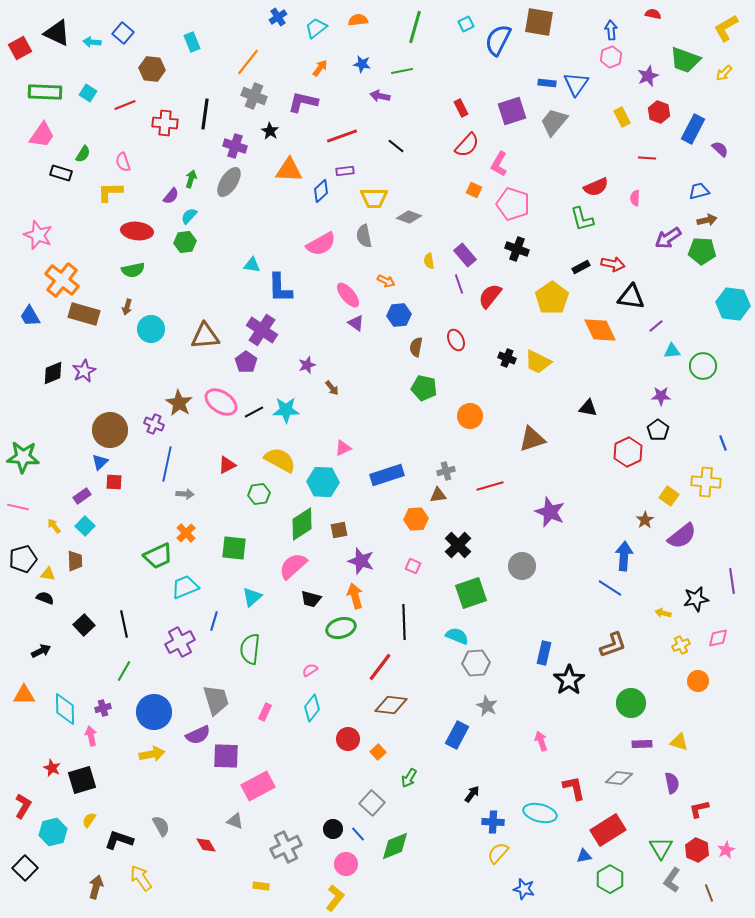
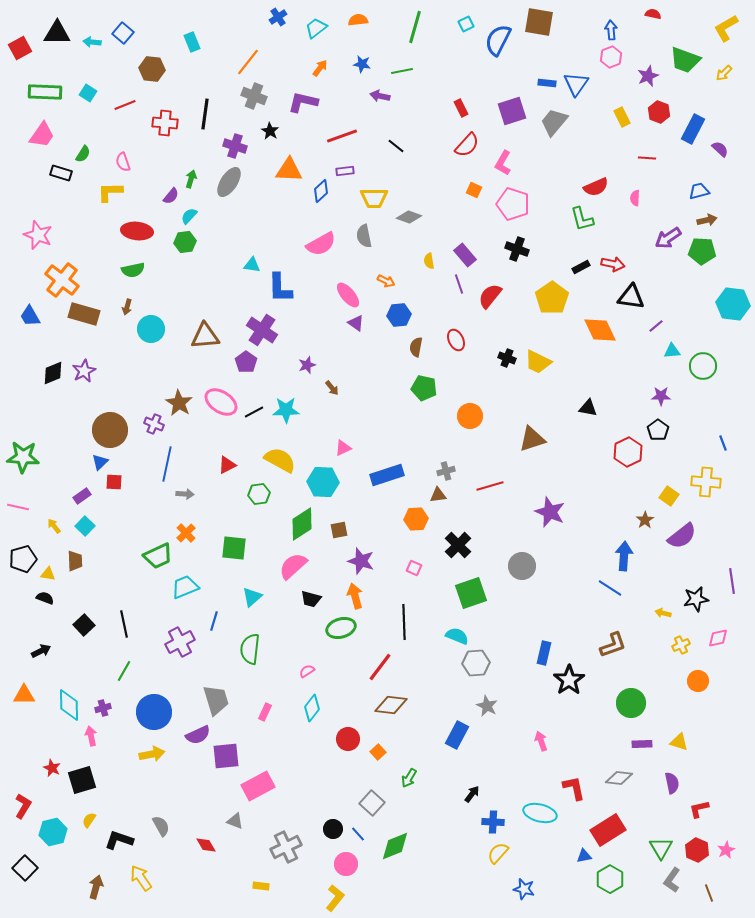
black triangle at (57, 33): rotated 24 degrees counterclockwise
pink L-shape at (499, 164): moved 4 px right, 1 px up
pink square at (413, 566): moved 1 px right, 2 px down
pink semicircle at (310, 670): moved 3 px left, 1 px down
cyan diamond at (65, 709): moved 4 px right, 4 px up
purple square at (226, 756): rotated 8 degrees counterclockwise
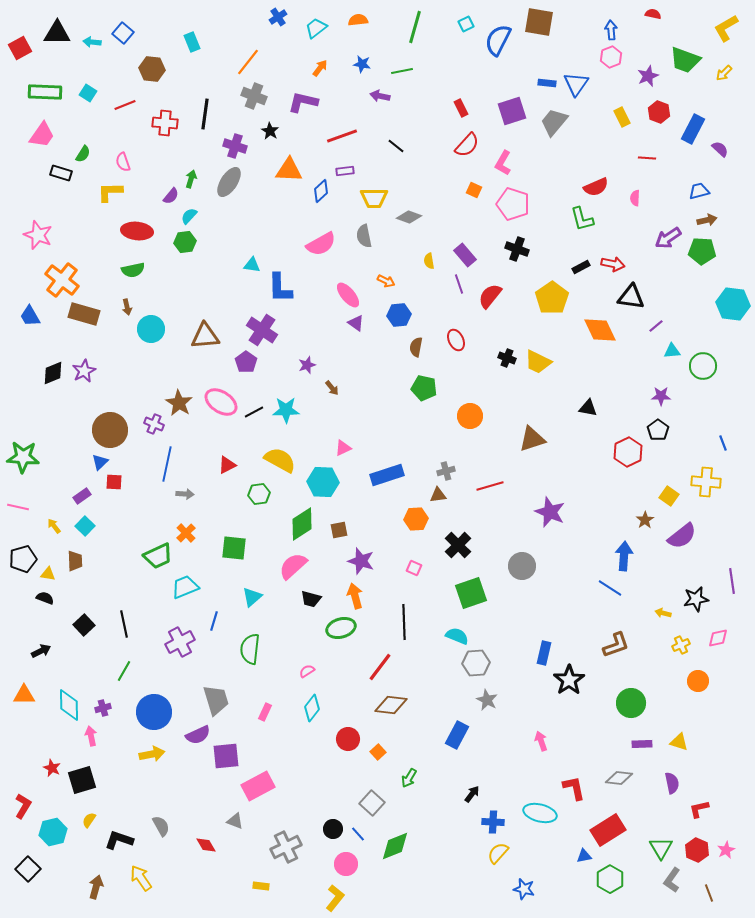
brown arrow at (127, 307): rotated 28 degrees counterclockwise
brown L-shape at (613, 645): moved 3 px right
gray star at (487, 706): moved 6 px up
black square at (25, 868): moved 3 px right, 1 px down
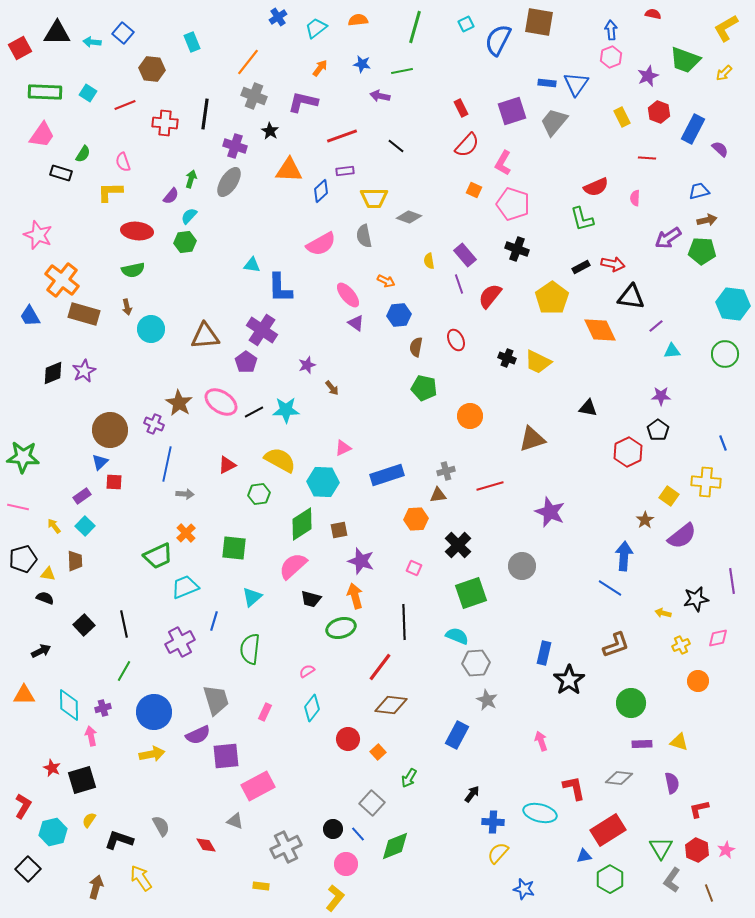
green circle at (703, 366): moved 22 px right, 12 px up
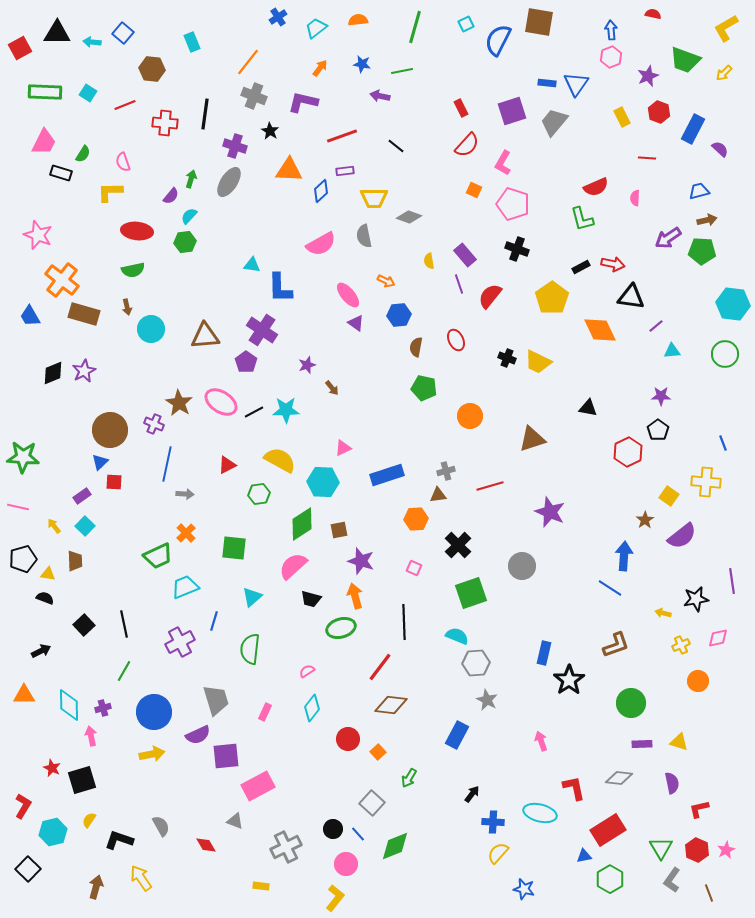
pink trapezoid at (42, 135): moved 2 px right, 7 px down; rotated 8 degrees counterclockwise
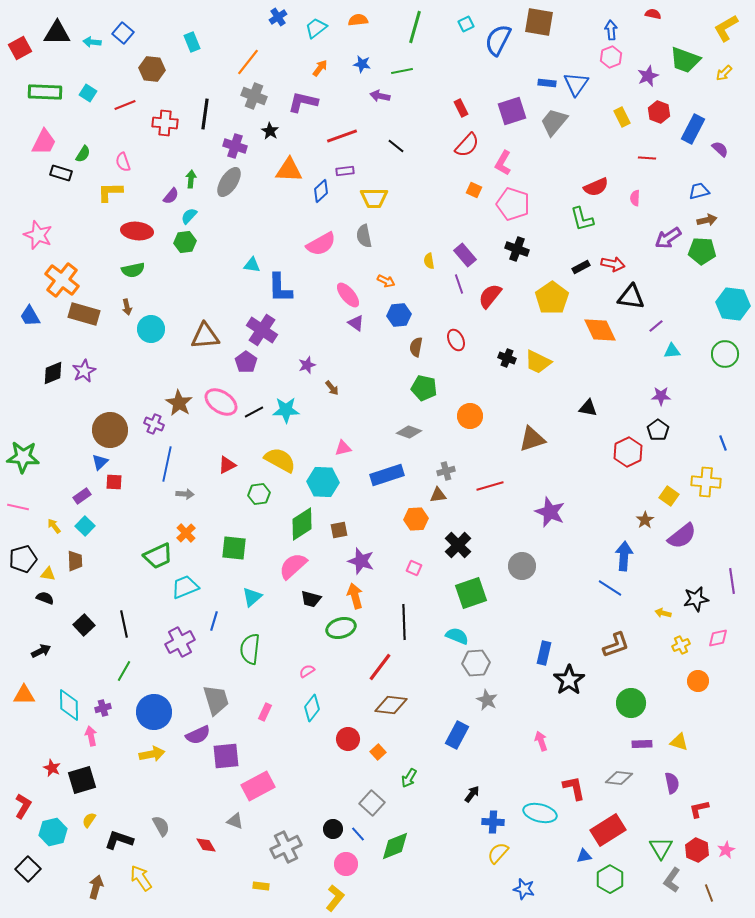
green arrow at (191, 179): rotated 12 degrees counterclockwise
gray diamond at (409, 217): moved 215 px down
pink triangle at (343, 448): rotated 12 degrees clockwise
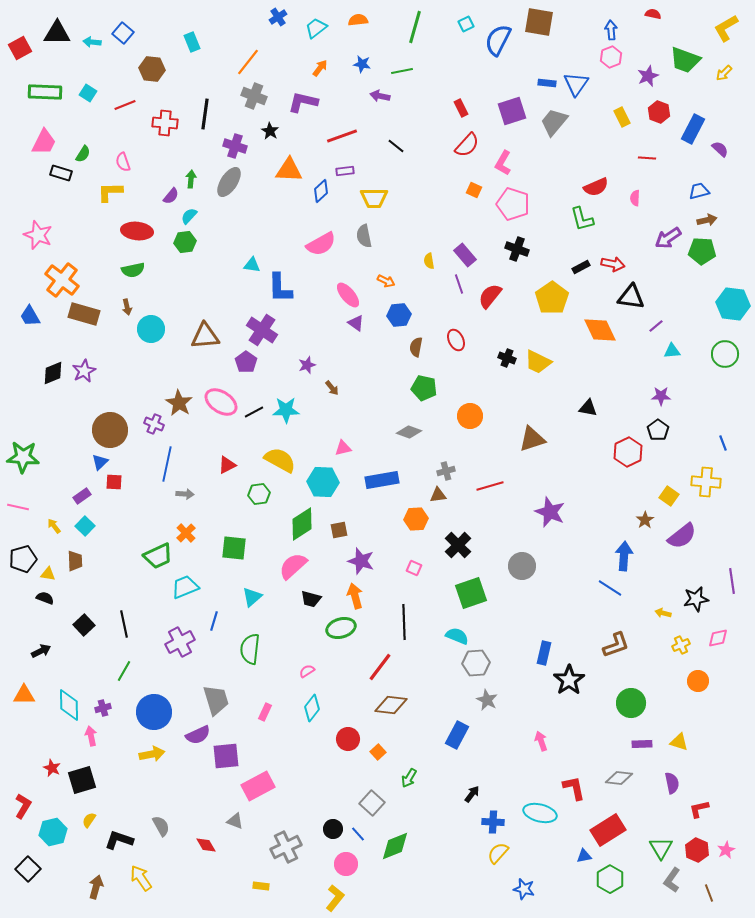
blue rectangle at (387, 475): moved 5 px left, 5 px down; rotated 8 degrees clockwise
